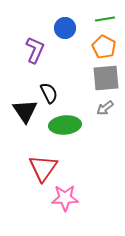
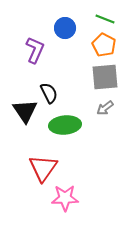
green line: rotated 30 degrees clockwise
orange pentagon: moved 2 px up
gray square: moved 1 px left, 1 px up
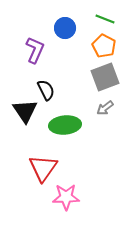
orange pentagon: moved 1 px down
gray square: rotated 16 degrees counterclockwise
black semicircle: moved 3 px left, 3 px up
pink star: moved 1 px right, 1 px up
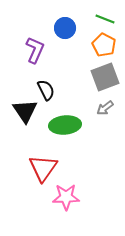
orange pentagon: moved 1 px up
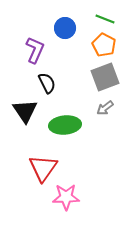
black semicircle: moved 1 px right, 7 px up
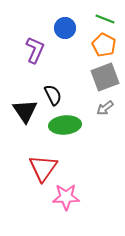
black semicircle: moved 6 px right, 12 px down
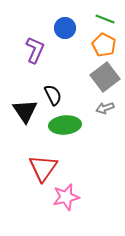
gray square: rotated 16 degrees counterclockwise
gray arrow: rotated 18 degrees clockwise
pink star: rotated 12 degrees counterclockwise
